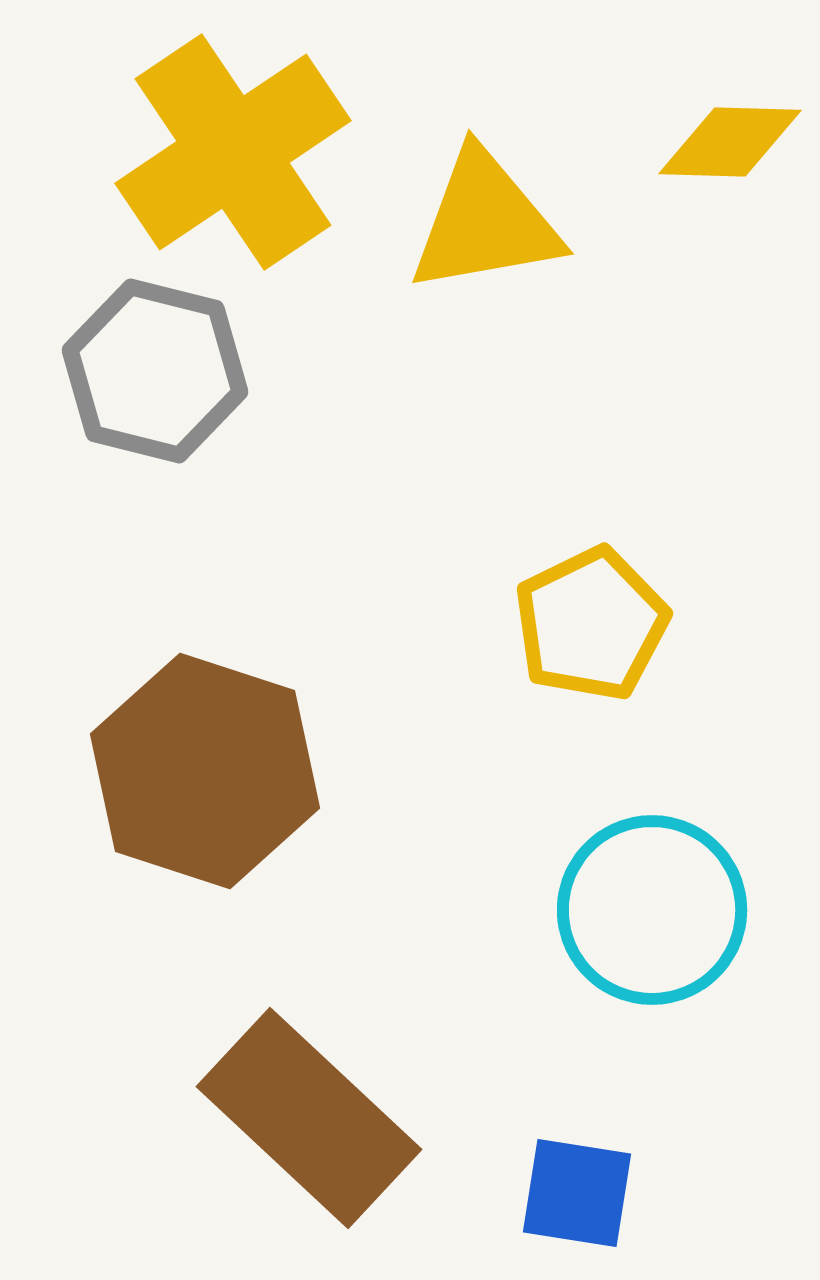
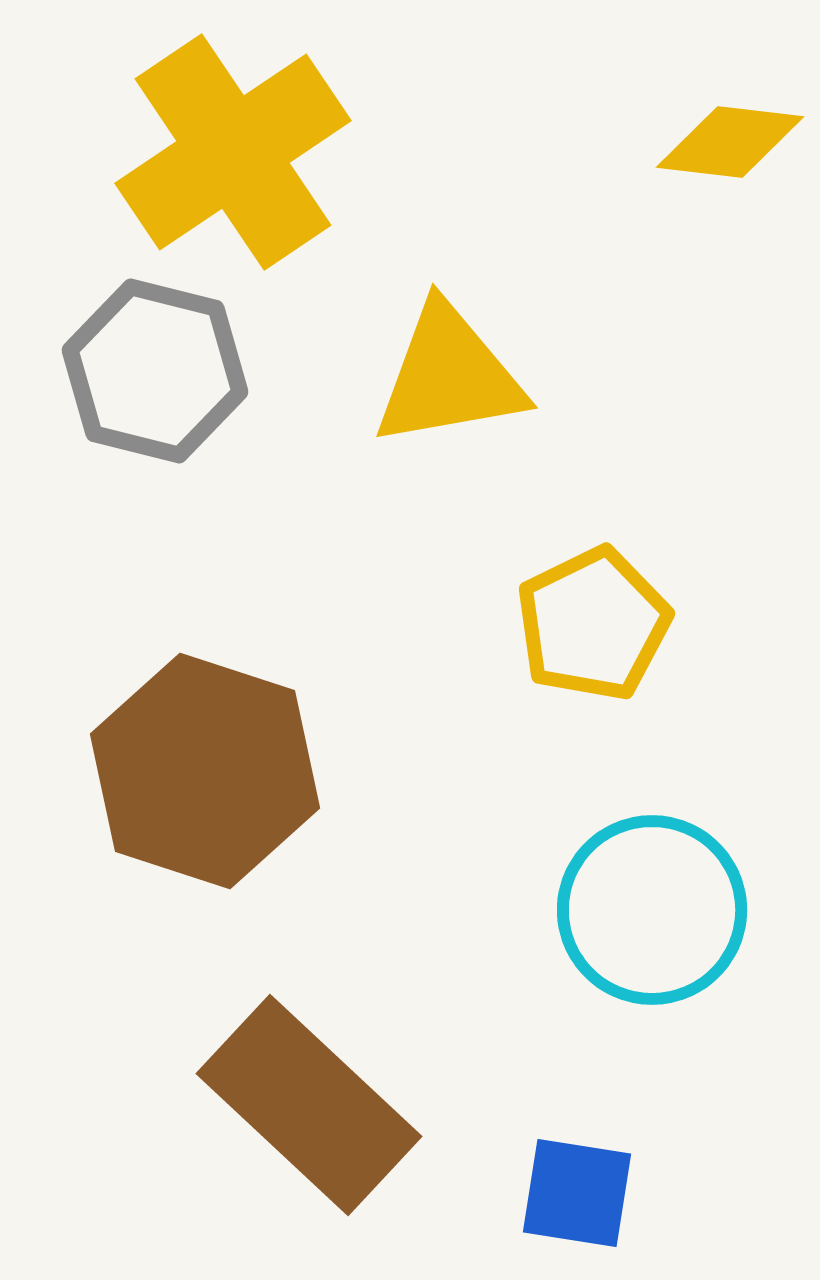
yellow diamond: rotated 5 degrees clockwise
yellow triangle: moved 36 px left, 154 px down
yellow pentagon: moved 2 px right
brown rectangle: moved 13 px up
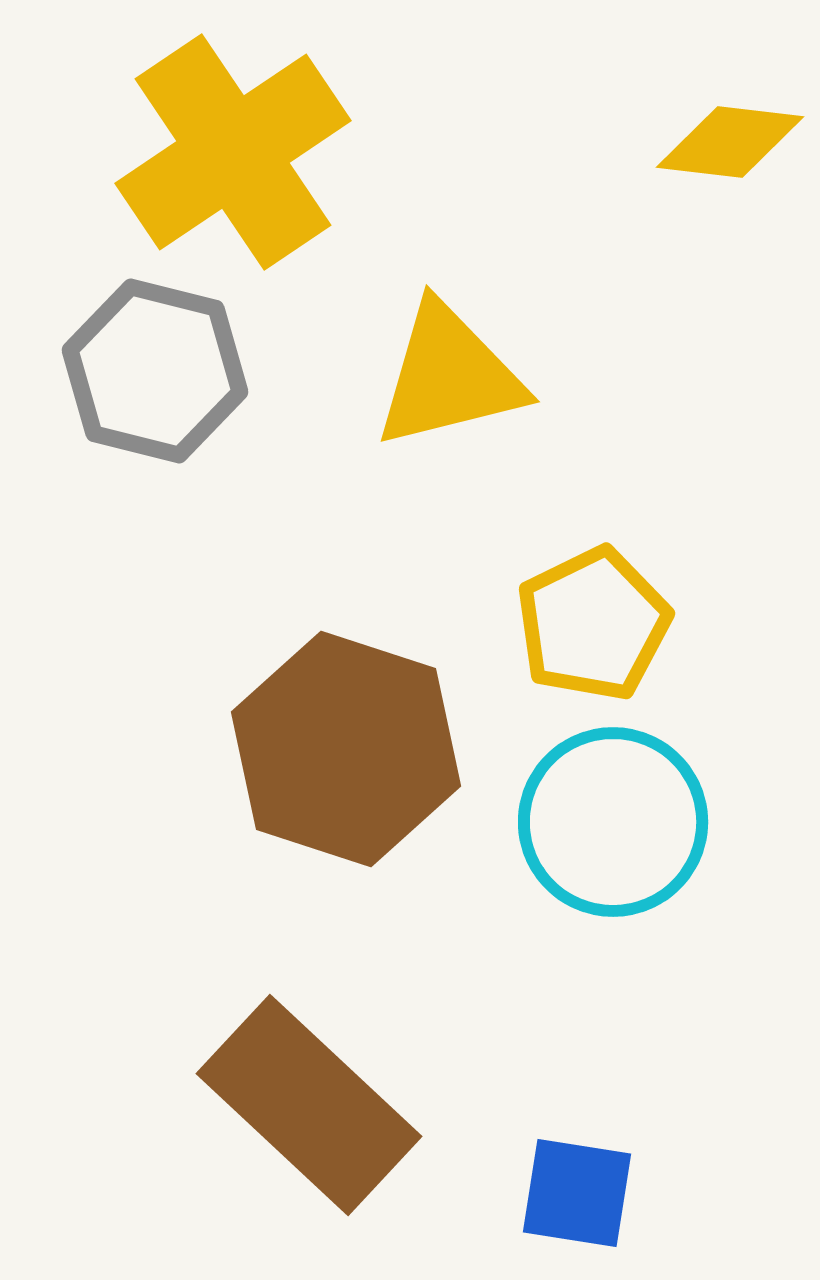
yellow triangle: rotated 4 degrees counterclockwise
brown hexagon: moved 141 px right, 22 px up
cyan circle: moved 39 px left, 88 px up
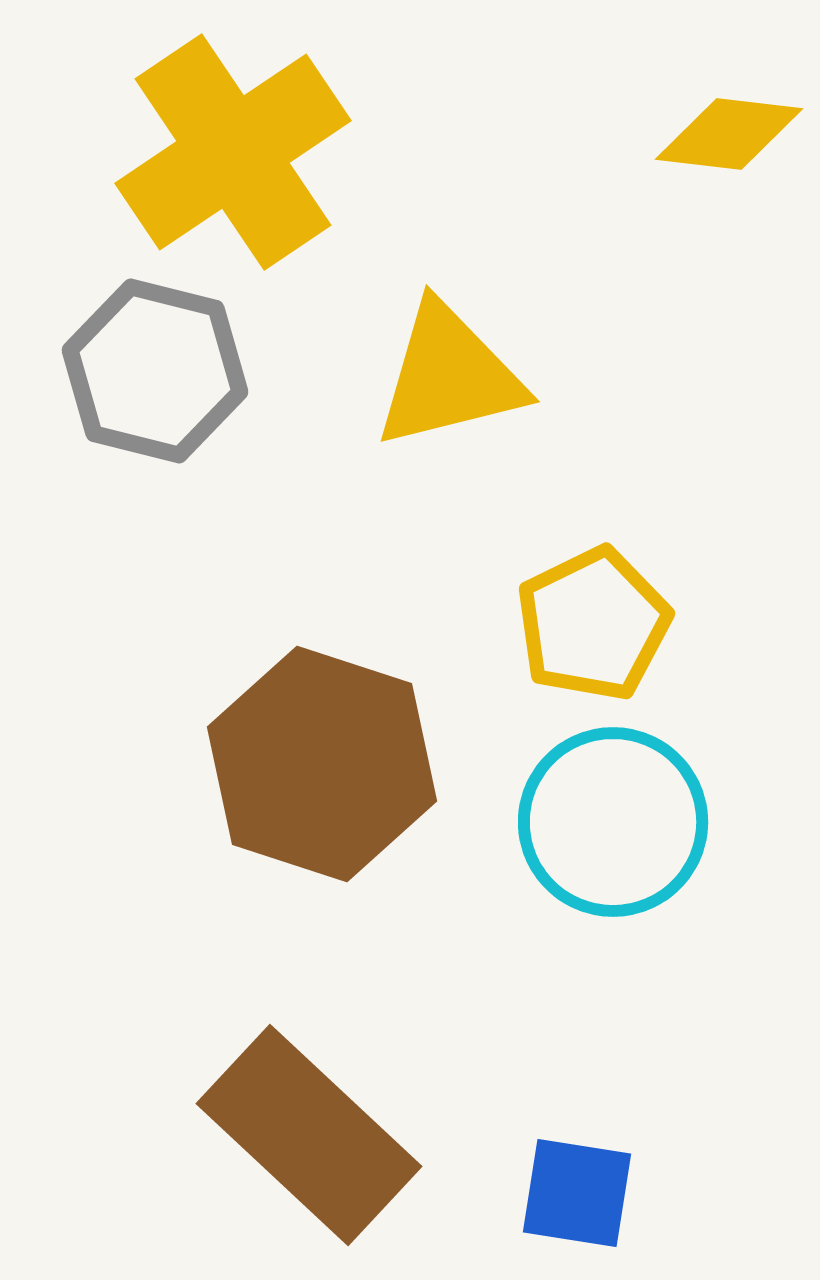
yellow diamond: moved 1 px left, 8 px up
brown hexagon: moved 24 px left, 15 px down
brown rectangle: moved 30 px down
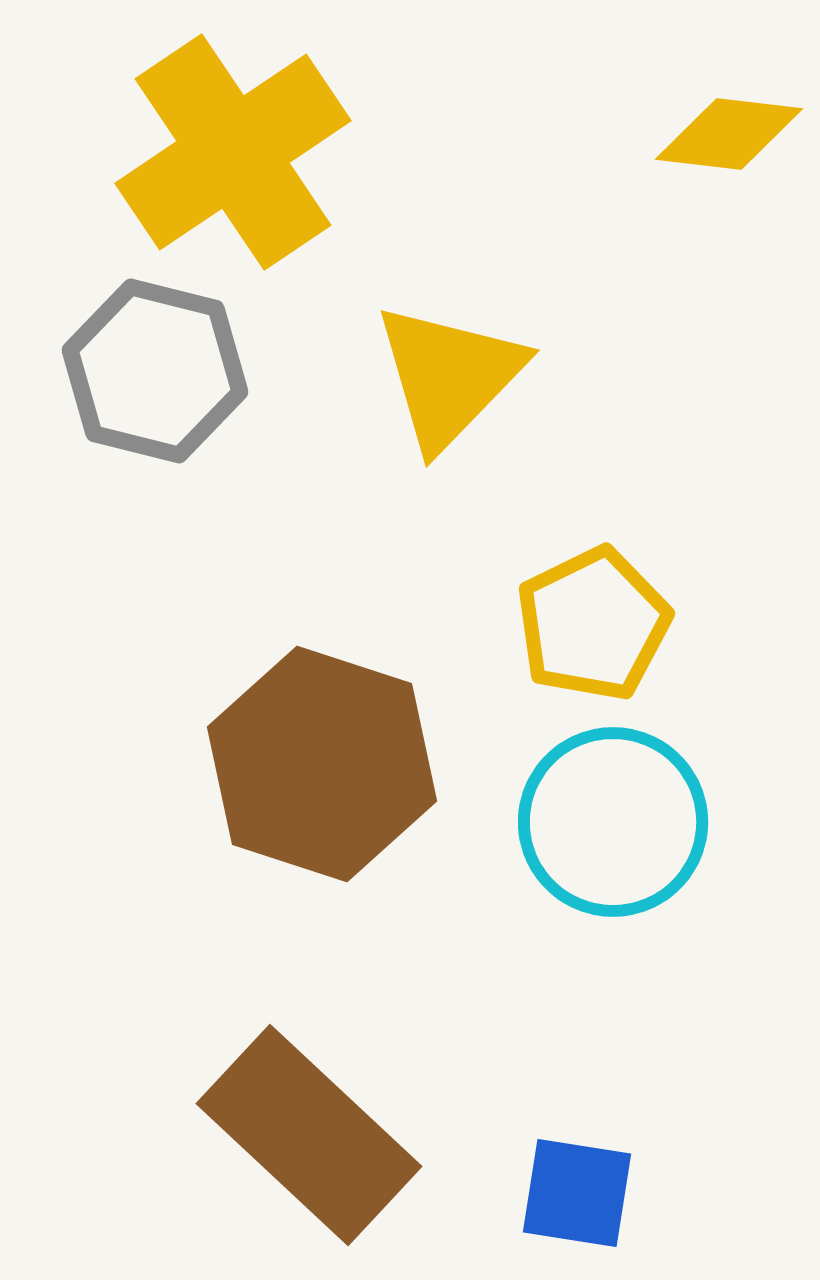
yellow triangle: rotated 32 degrees counterclockwise
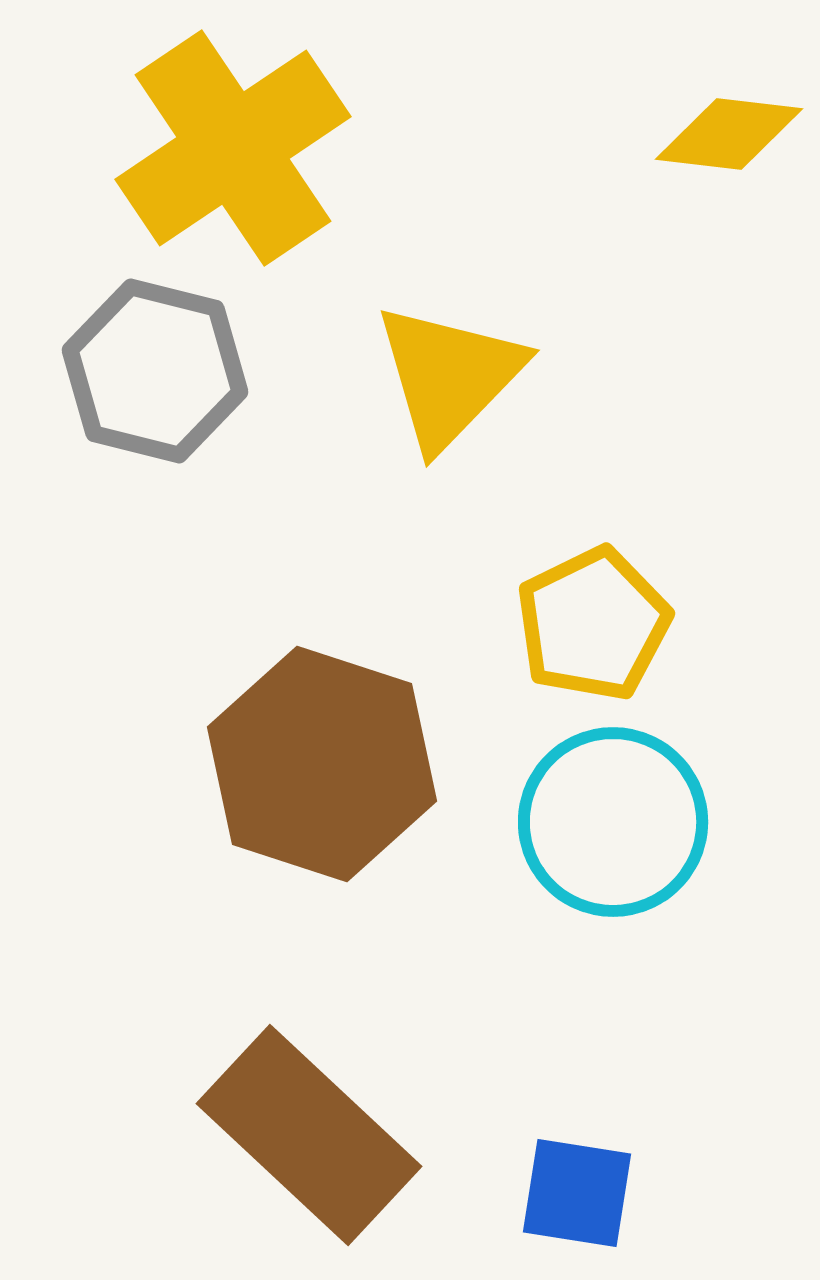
yellow cross: moved 4 px up
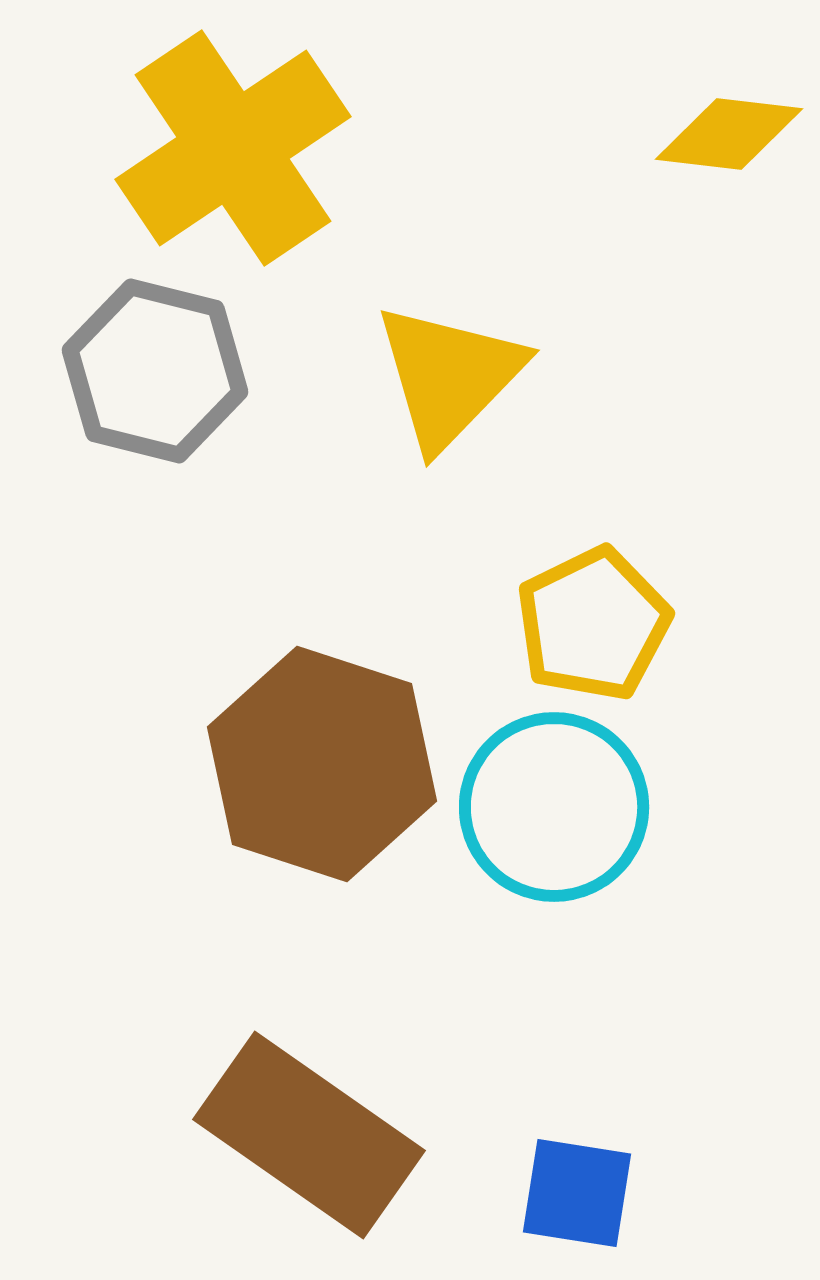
cyan circle: moved 59 px left, 15 px up
brown rectangle: rotated 8 degrees counterclockwise
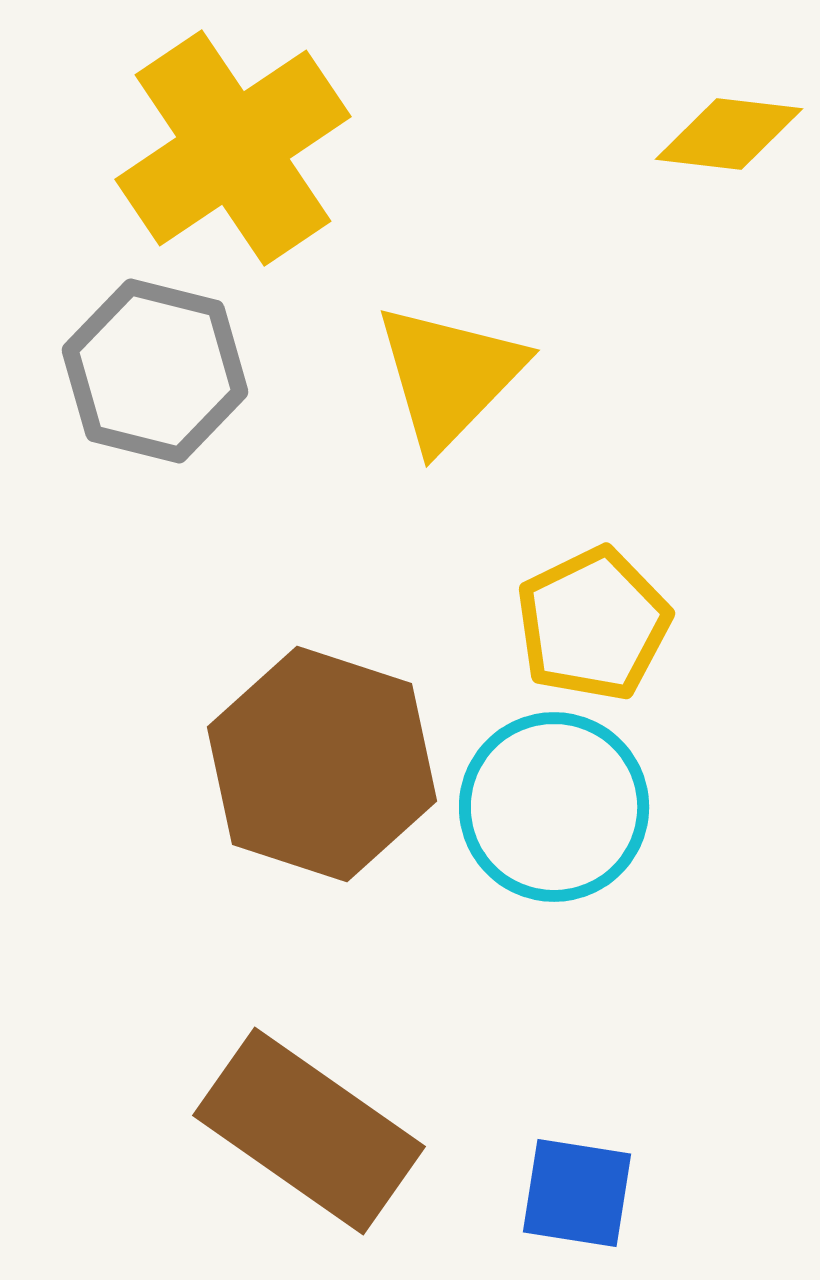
brown rectangle: moved 4 px up
